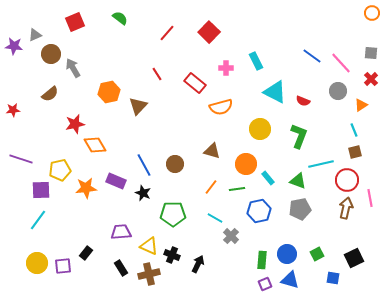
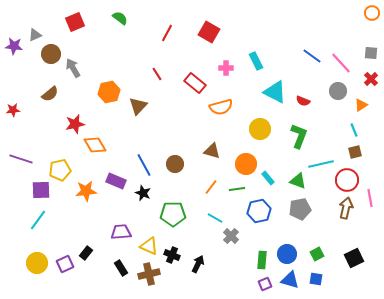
red square at (209, 32): rotated 15 degrees counterclockwise
red line at (167, 33): rotated 12 degrees counterclockwise
orange star at (86, 188): moved 3 px down
purple square at (63, 266): moved 2 px right, 2 px up; rotated 18 degrees counterclockwise
blue square at (333, 278): moved 17 px left, 1 px down
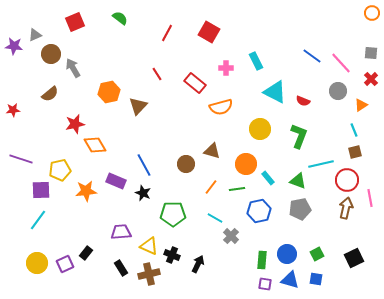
brown circle at (175, 164): moved 11 px right
purple square at (265, 284): rotated 32 degrees clockwise
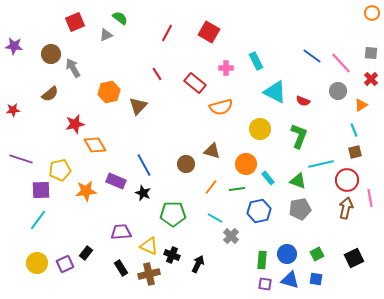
gray triangle at (35, 35): moved 71 px right
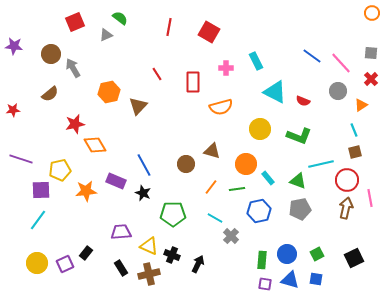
red line at (167, 33): moved 2 px right, 6 px up; rotated 18 degrees counterclockwise
red rectangle at (195, 83): moved 2 px left, 1 px up; rotated 50 degrees clockwise
green L-shape at (299, 136): rotated 90 degrees clockwise
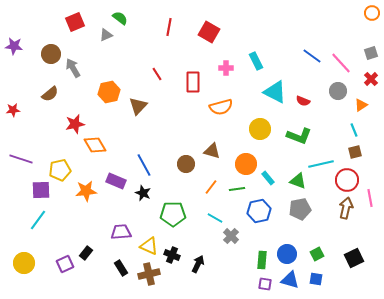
gray square at (371, 53): rotated 24 degrees counterclockwise
yellow circle at (37, 263): moved 13 px left
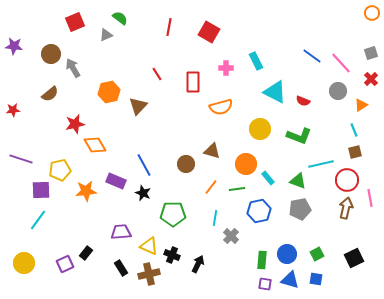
cyan line at (215, 218): rotated 70 degrees clockwise
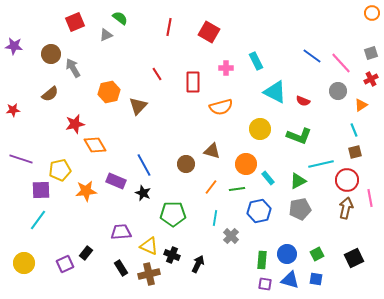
red cross at (371, 79): rotated 16 degrees clockwise
green triangle at (298, 181): rotated 48 degrees counterclockwise
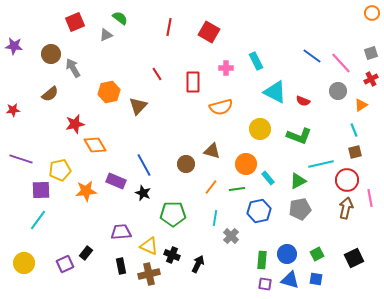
black rectangle at (121, 268): moved 2 px up; rotated 21 degrees clockwise
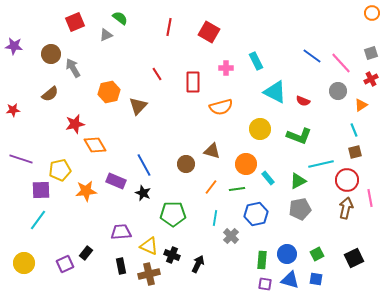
blue hexagon at (259, 211): moved 3 px left, 3 px down
